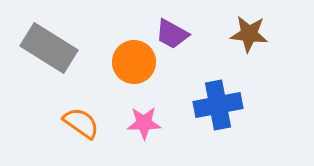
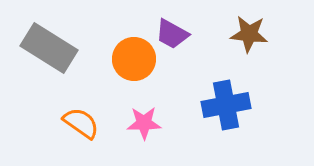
orange circle: moved 3 px up
blue cross: moved 8 px right
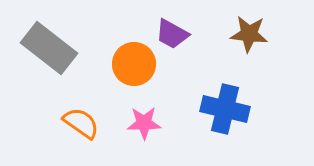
gray rectangle: rotated 6 degrees clockwise
orange circle: moved 5 px down
blue cross: moved 1 px left, 4 px down; rotated 24 degrees clockwise
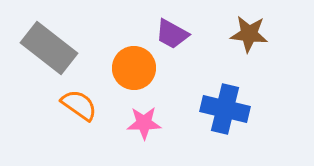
orange circle: moved 4 px down
orange semicircle: moved 2 px left, 18 px up
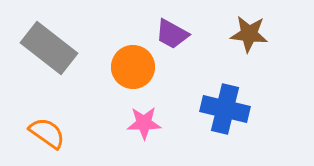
orange circle: moved 1 px left, 1 px up
orange semicircle: moved 32 px left, 28 px down
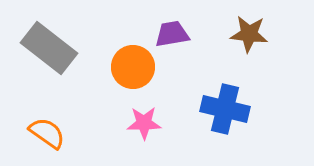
purple trapezoid: rotated 141 degrees clockwise
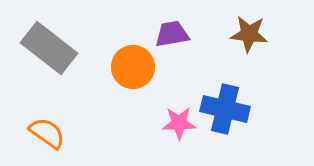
pink star: moved 35 px right
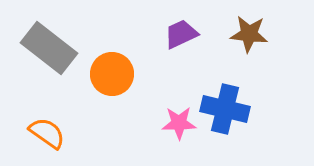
purple trapezoid: moved 9 px right; rotated 15 degrees counterclockwise
orange circle: moved 21 px left, 7 px down
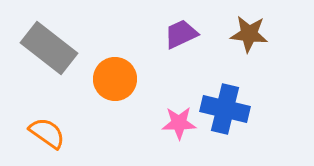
orange circle: moved 3 px right, 5 px down
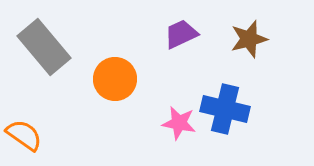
brown star: moved 5 px down; rotated 21 degrees counterclockwise
gray rectangle: moved 5 px left, 1 px up; rotated 12 degrees clockwise
pink star: rotated 12 degrees clockwise
orange semicircle: moved 23 px left, 2 px down
